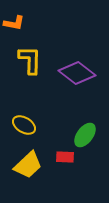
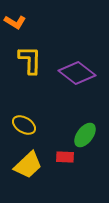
orange L-shape: moved 1 px right, 1 px up; rotated 20 degrees clockwise
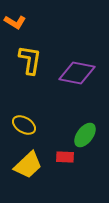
yellow L-shape: rotated 8 degrees clockwise
purple diamond: rotated 27 degrees counterclockwise
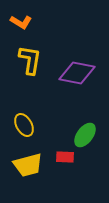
orange L-shape: moved 6 px right
yellow ellipse: rotated 30 degrees clockwise
yellow trapezoid: rotated 28 degrees clockwise
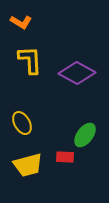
yellow L-shape: rotated 12 degrees counterclockwise
purple diamond: rotated 18 degrees clockwise
yellow ellipse: moved 2 px left, 2 px up
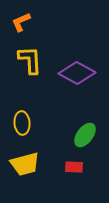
orange L-shape: rotated 125 degrees clockwise
yellow ellipse: rotated 25 degrees clockwise
red rectangle: moved 9 px right, 10 px down
yellow trapezoid: moved 3 px left, 1 px up
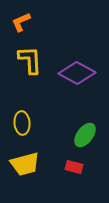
red rectangle: rotated 12 degrees clockwise
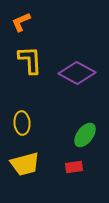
red rectangle: rotated 24 degrees counterclockwise
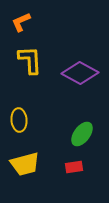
purple diamond: moved 3 px right
yellow ellipse: moved 3 px left, 3 px up
green ellipse: moved 3 px left, 1 px up
